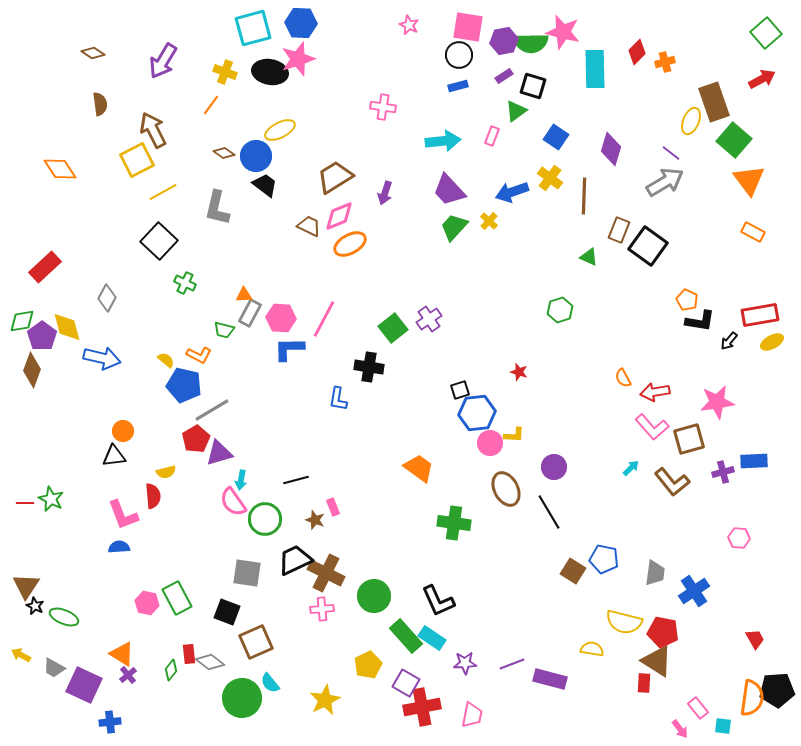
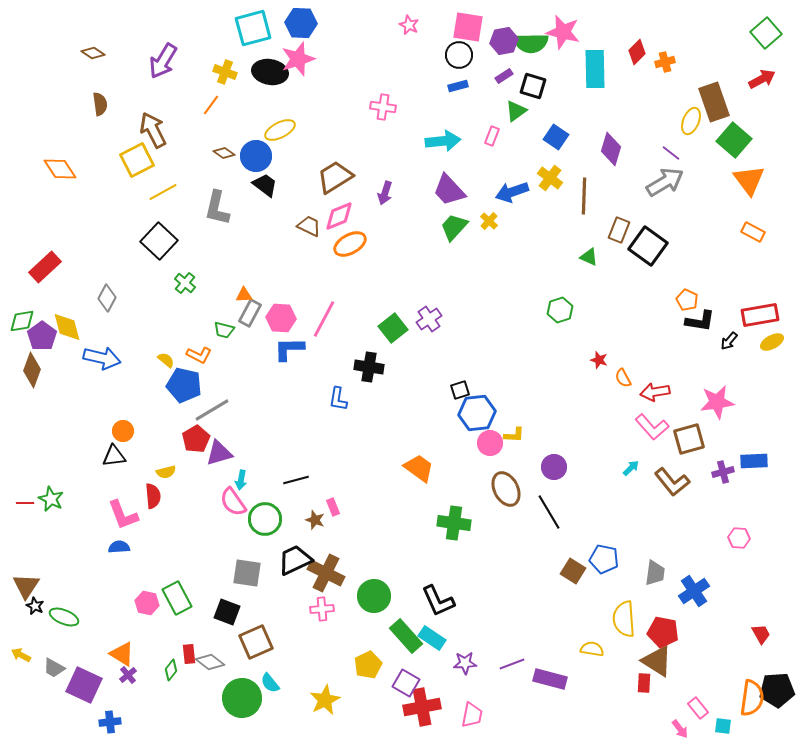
green cross at (185, 283): rotated 15 degrees clockwise
red star at (519, 372): moved 80 px right, 12 px up
yellow semicircle at (624, 622): moved 3 px up; rotated 72 degrees clockwise
red trapezoid at (755, 639): moved 6 px right, 5 px up
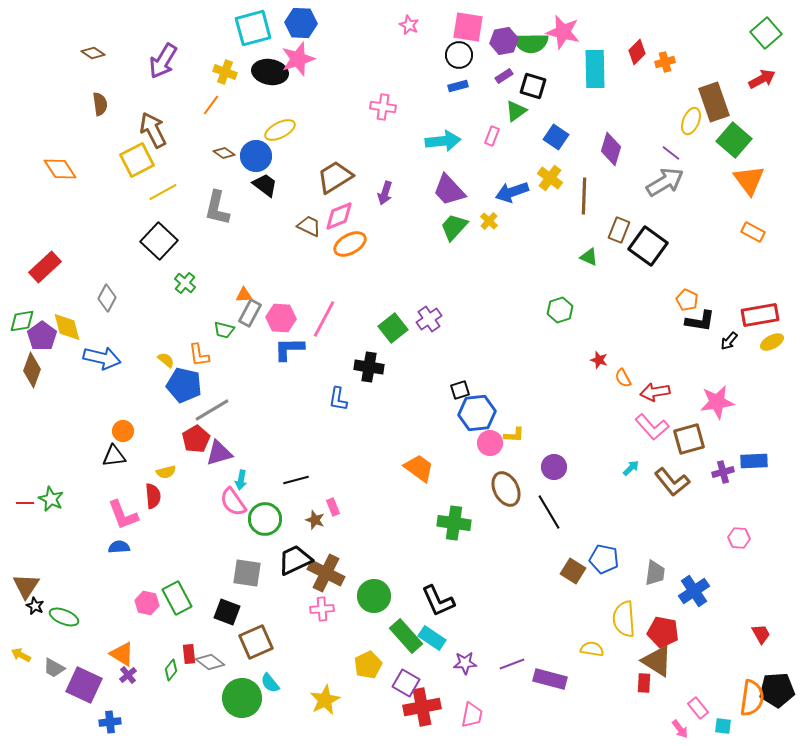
orange L-shape at (199, 355): rotated 55 degrees clockwise
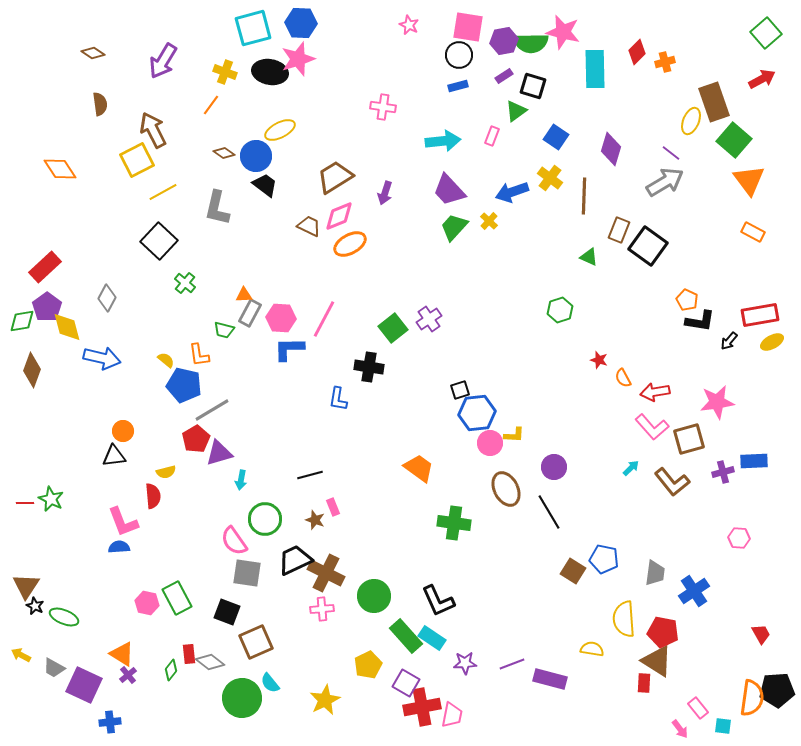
purple pentagon at (42, 336): moved 5 px right, 29 px up
black line at (296, 480): moved 14 px right, 5 px up
pink semicircle at (233, 502): moved 1 px right, 39 px down
pink L-shape at (123, 515): moved 7 px down
pink trapezoid at (472, 715): moved 20 px left
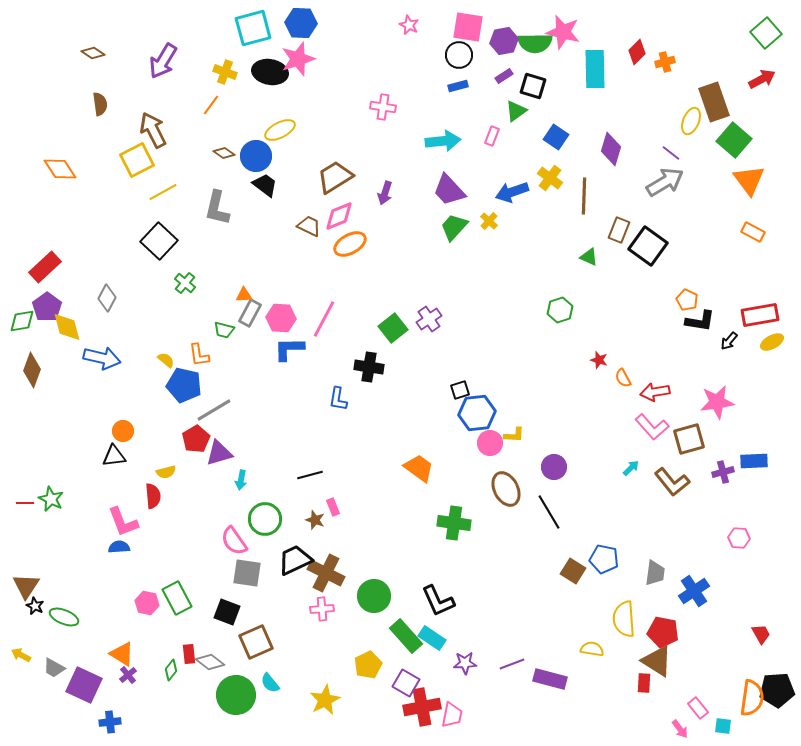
green semicircle at (531, 43): moved 4 px right
gray line at (212, 410): moved 2 px right
green circle at (242, 698): moved 6 px left, 3 px up
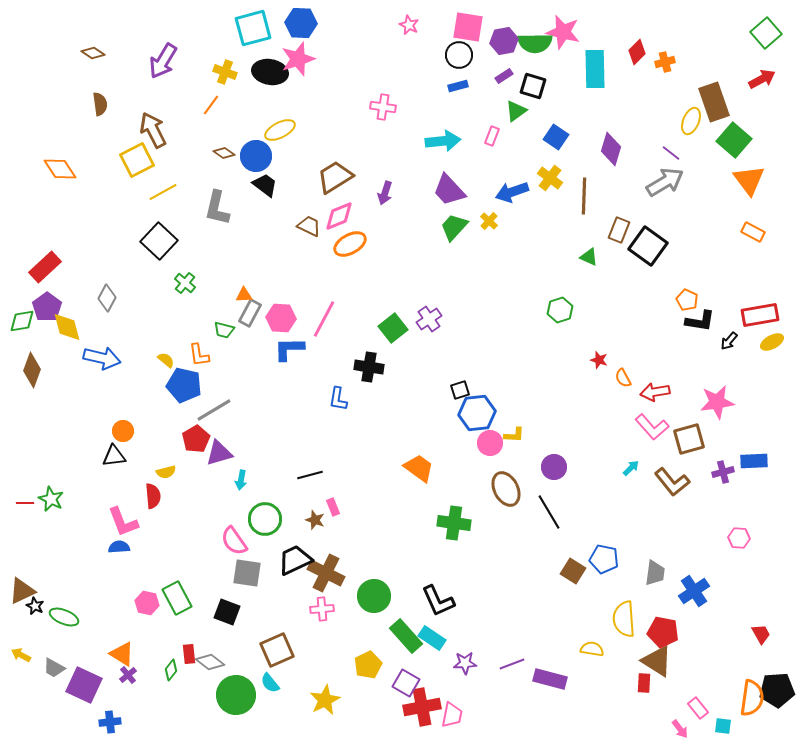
brown triangle at (26, 586): moved 4 px left, 5 px down; rotated 32 degrees clockwise
brown square at (256, 642): moved 21 px right, 8 px down
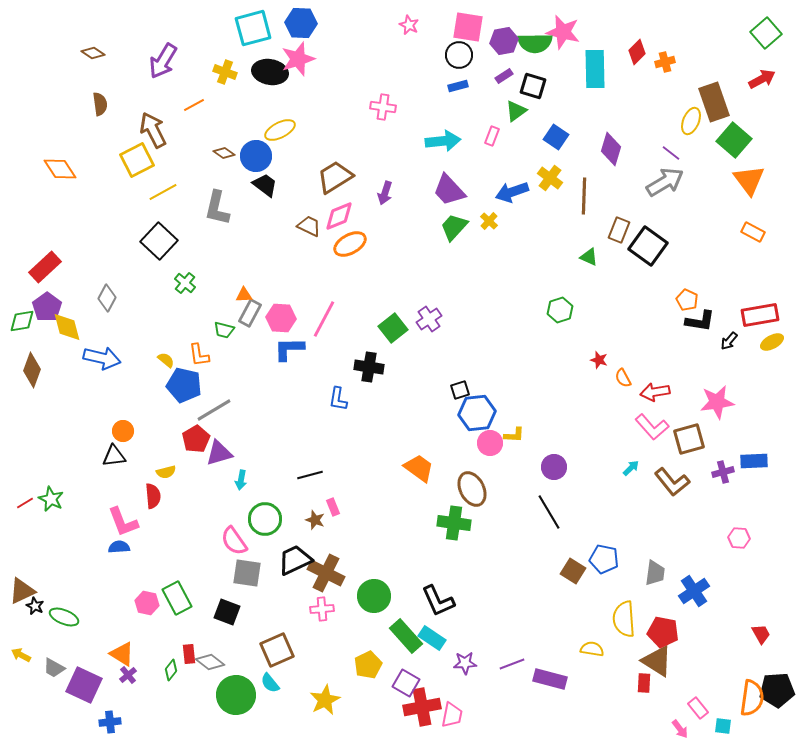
orange line at (211, 105): moved 17 px left; rotated 25 degrees clockwise
brown ellipse at (506, 489): moved 34 px left
red line at (25, 503): rotated 30 degrees counterclockwise
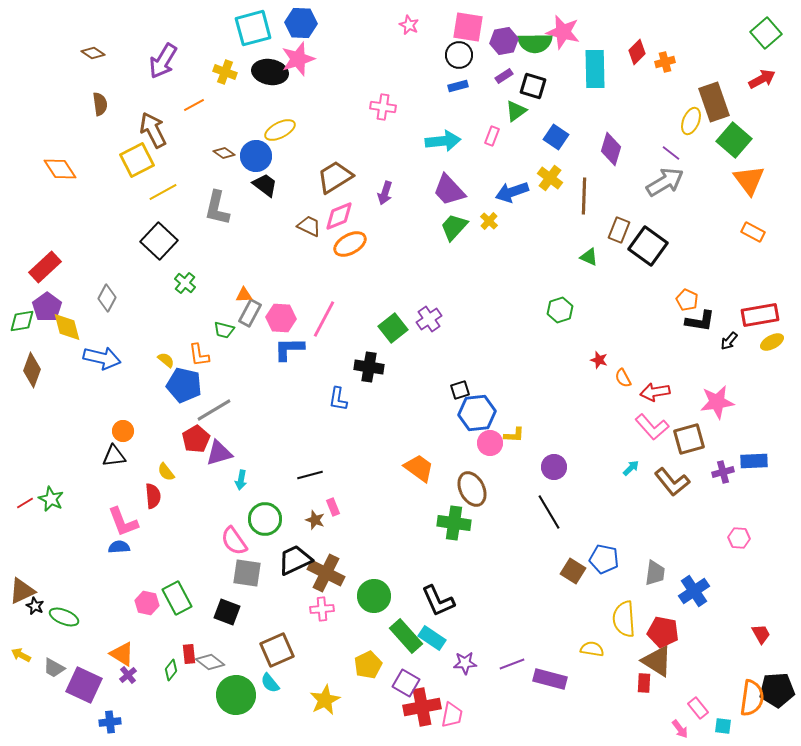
yellow semicircle at (166, 472): rotated 66 degrees clockwise
